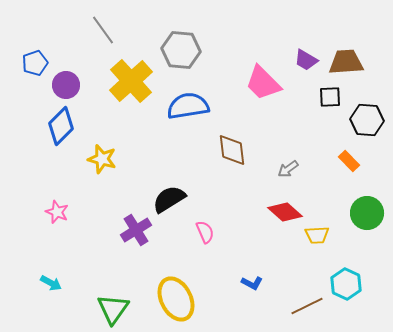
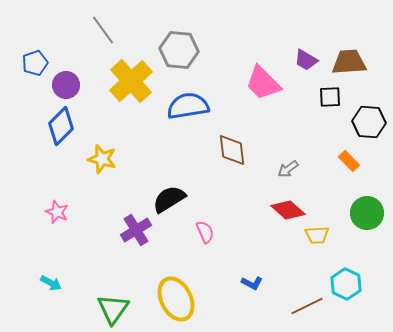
gray hexagon: moved 2 px left
brown trapezoid: moved 3 px right
black hexagon: moved 2 px right, 2 px down
red diamond: moved 3 px right, 2 px up
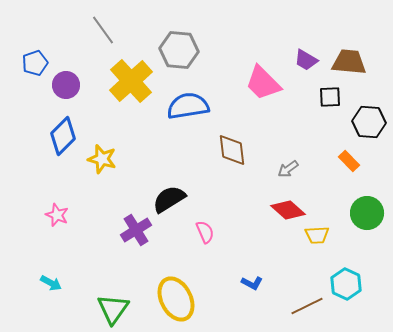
brown trapezoid: rotated 9 degrees clockwise
blue diamond: moved 2 px right, 10 px down
pink star: moved 3 px down
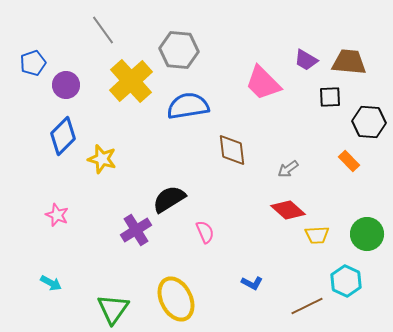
blue pentagon: moved 2 px left
green circle: moved 21 px down
cyan hexagon: moved 3 px up
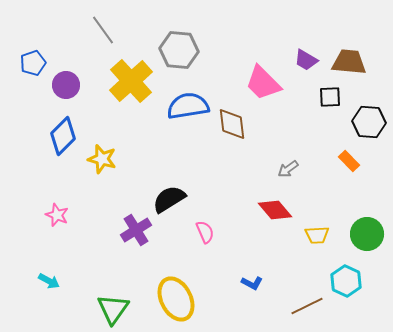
brown diamond: moved 26 px up
red diamond: moved 13 px left; rotated 8 degrees clockwise
cyan arrow: moved 2 px left, 2 px up
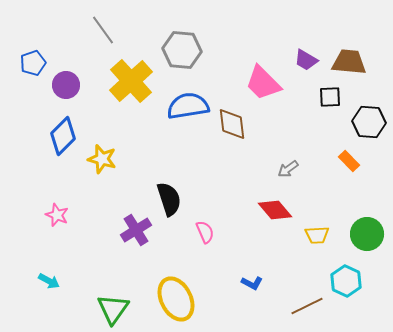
gray hexagon: moved 3 px right
black semicircle: rotated 104 degrees clockwise
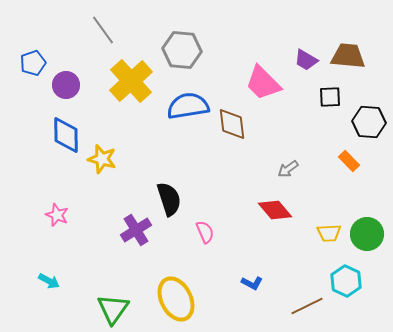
brown trapezoid: moved 1 px left, 6 px up
blue diamond: moved 3 px right, 1 px up; rotated 45 degrees counterclockwise
yellow trapezoid: moved 12 px right, 2 px up
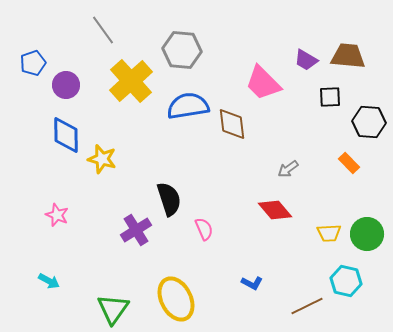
orange rectangle: moved 2 px down
pink semicircle: moved 1 px left, 3 px up
cyan hexagon: rotated 12 degrees counterclockwise
